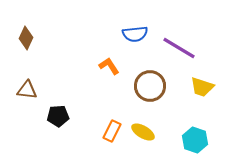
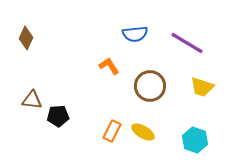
purple line: moved 8 px right, 5 px up
brown triangle: moved 5 px right, 10 px down
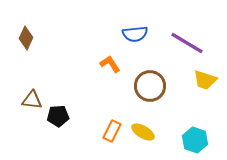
orange L-shape: moved 1 px right, 2 px up
yellow trapezoid: moved 3 px right, 7 px up
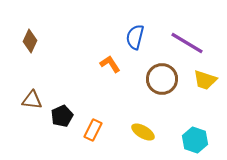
blue semicircle: moved 3 px down; rotated 110 degrees clockwise
brown diamond: moved 4 px right, 3 px down
brown circle: moved 12 px right, 7 px up
black pentagon: moved 4 px right; rotated 20 degrees counterclockwise
orange rectangle: moved 19 px left, 1 px up
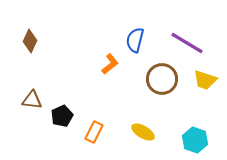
blue semicircle: moved 3 px down
orange L-shape: rotated 85 degrees clockwise
orange rectangle: moved 1 px right, 2 px down
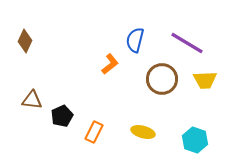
brown diamond: moved 5 px left
yellow trapezoid: rotated 20 degrees counterclockwise
yellow ellipse: rotated 15 degrees counterclockwise
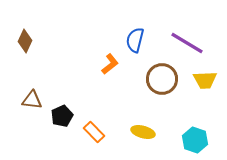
orange rectangle: rotated 70 degrees counterclockwise
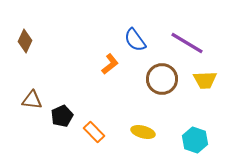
blue semicircle: rotated 50 degrees counterclockwise
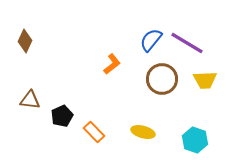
blue semicircle: moved 16 px right; rotated 75 degrees clockwise
orange L-shape: moved 2 px right
brown triangle: moved 2 px left
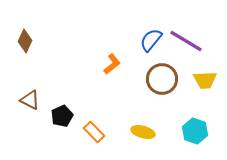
purple line: moved 1 px left, 2 px up
brown triangle: rotated 20 degrees clockwise
cyan hexagon: moved 9 px up
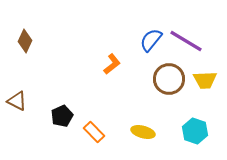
brown circle: moved 7 px right
brown triangle: moved 13 px left, 1 px down
